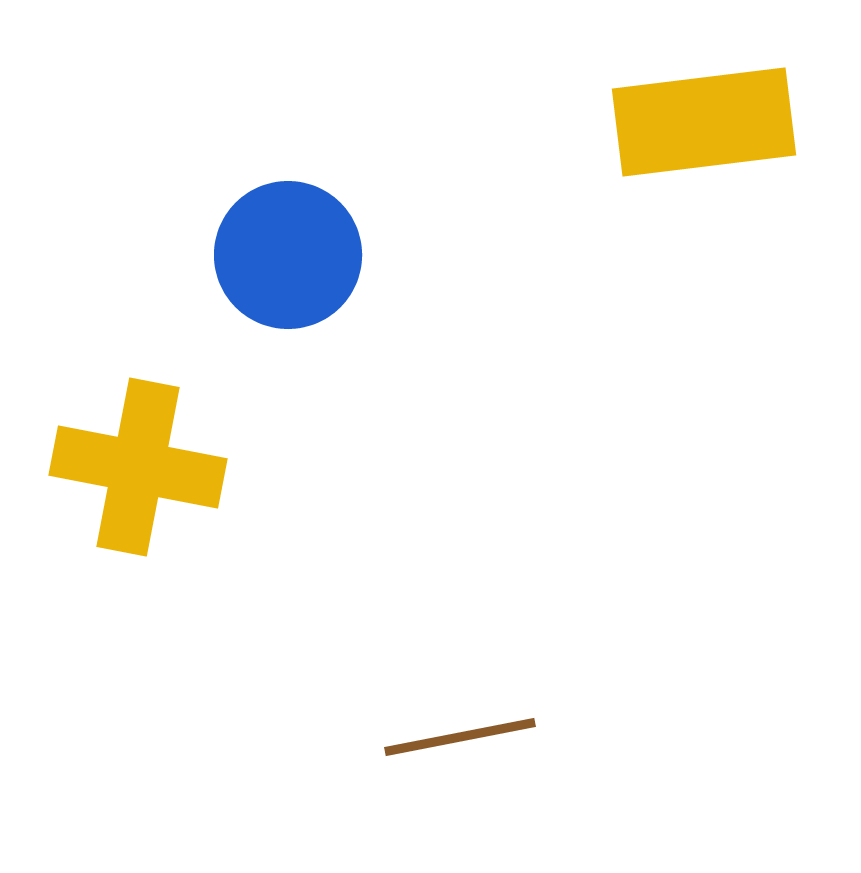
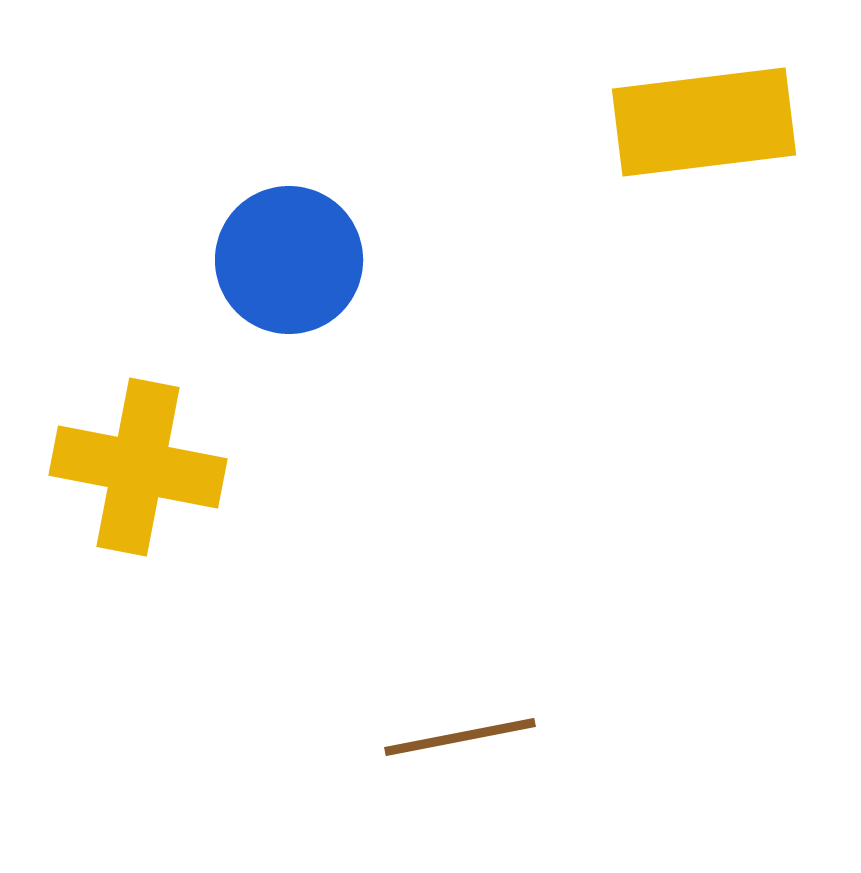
blue circle: moved 1 px right, 5 px down
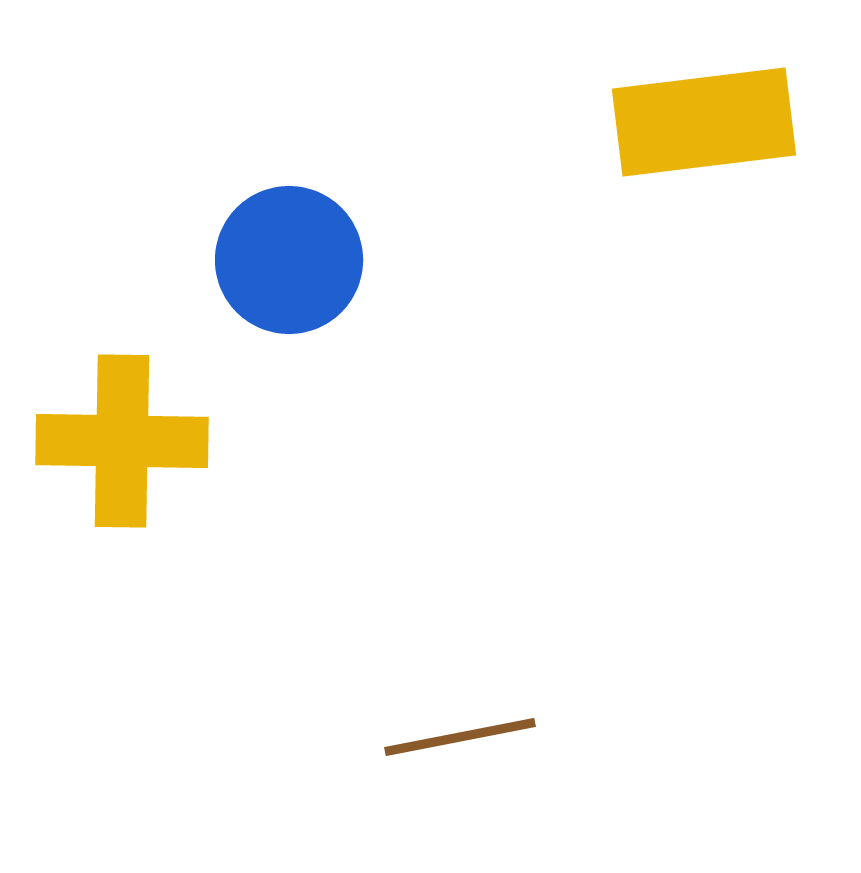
yellow cross: moved 16 px left, 26 px up; rotated 10 degrees counterclockwise
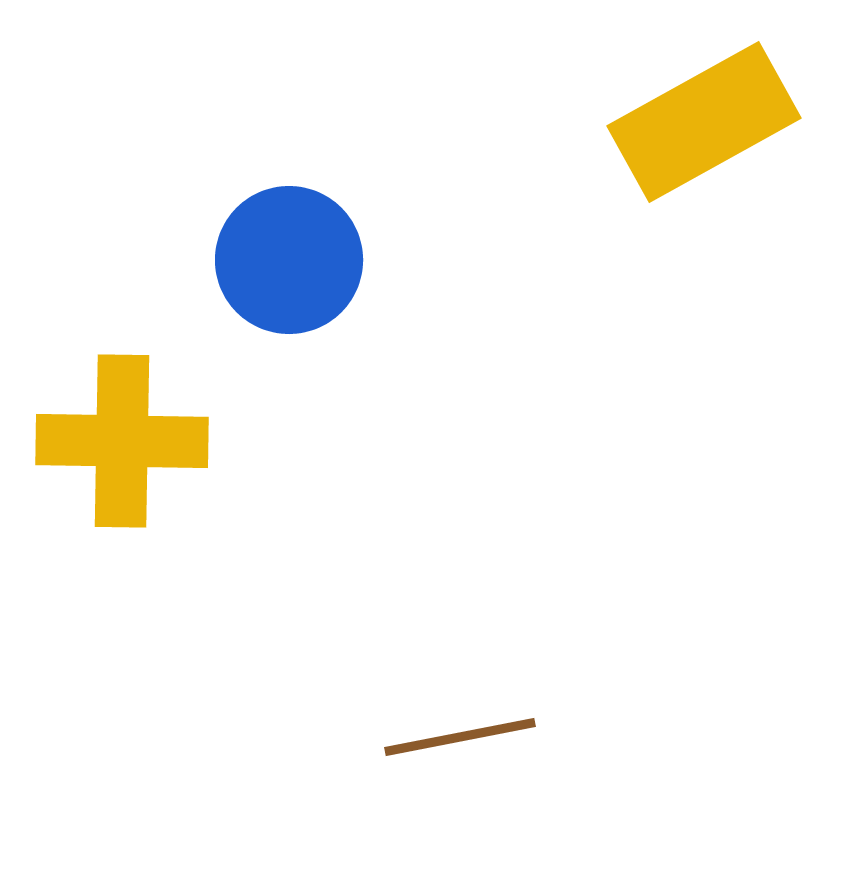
yellow rectangle: rotated 22 degrees counterclockwise
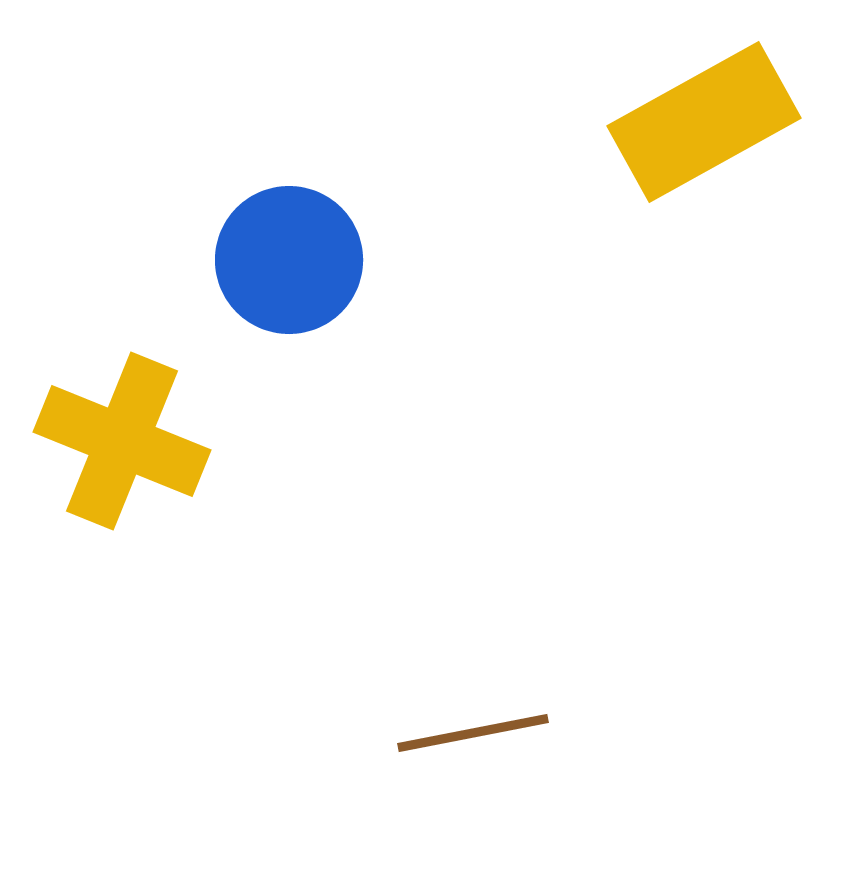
yellow cross: rotated 21 degrees clockwise
brown line: moved 13 px right, 4 px up
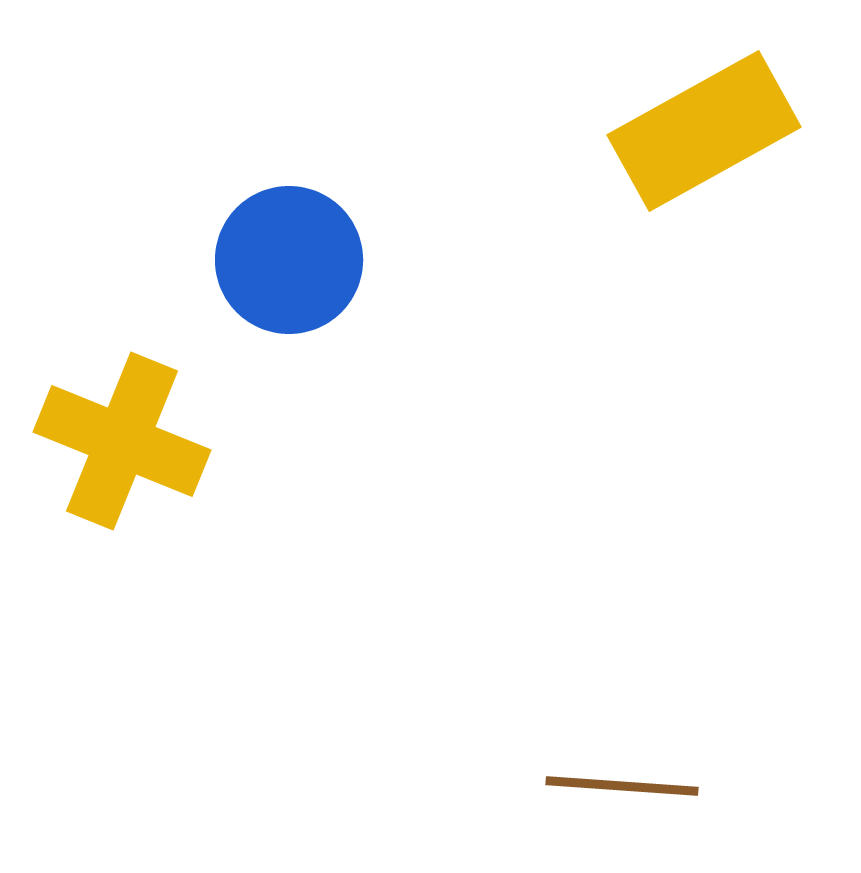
yellow rectangle: moved 9 px down
brown line: moved 149 px right, 53 px down; rotated 15 degrees clockwise
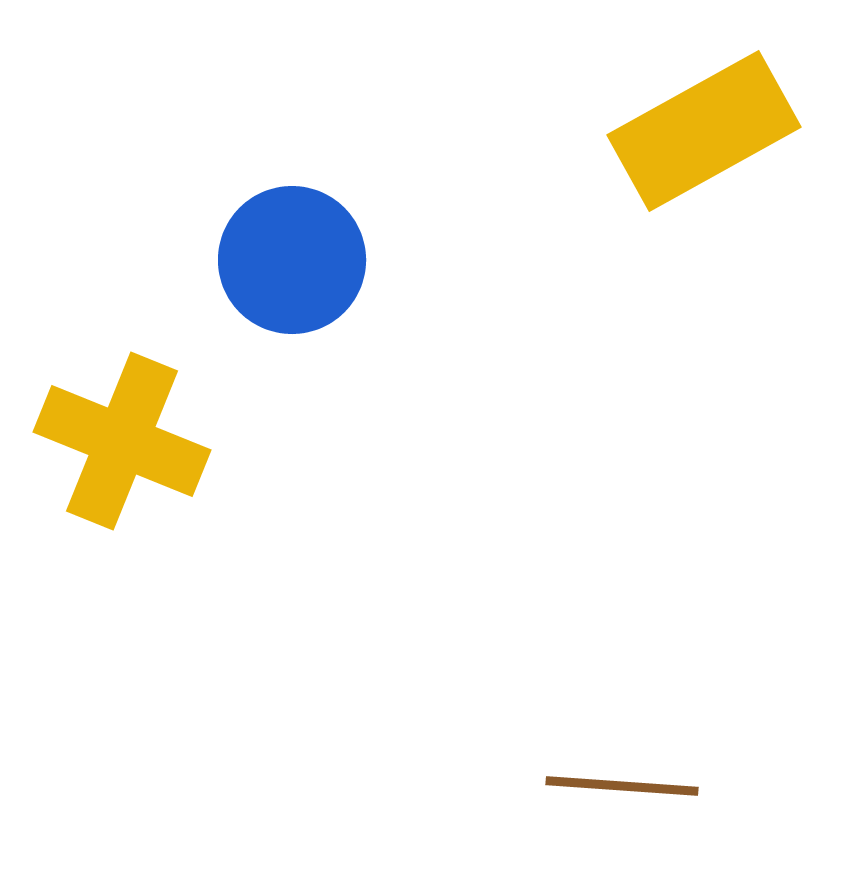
blue circle: moved 3 px right
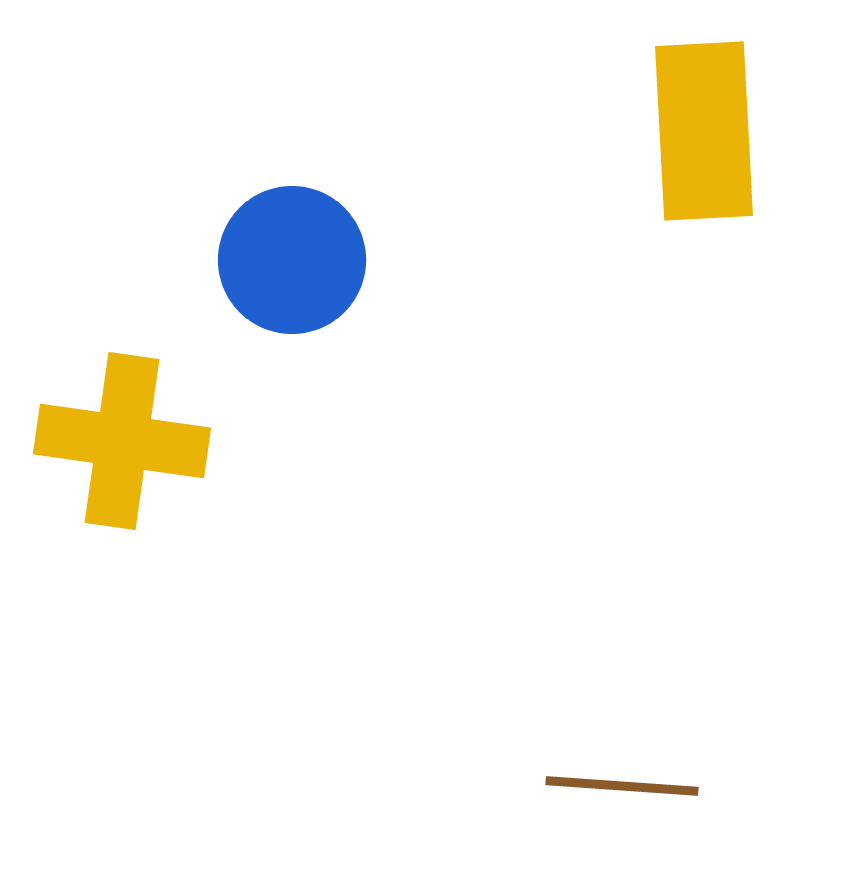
yellow rectangle: rotated 64 degrees counterclockwise
yellow cross: rotated 14 degrees counterclockwise
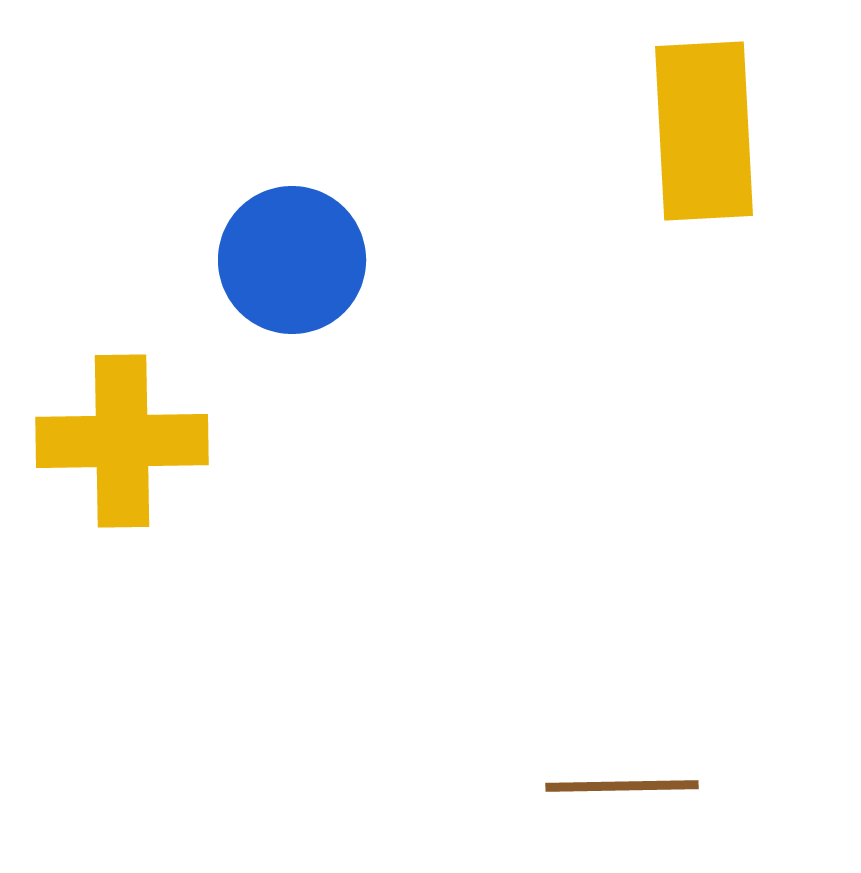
yellow cross: rotated 9 degrees counterclockwise
brown line: rotated 5 degrees counterclockwise
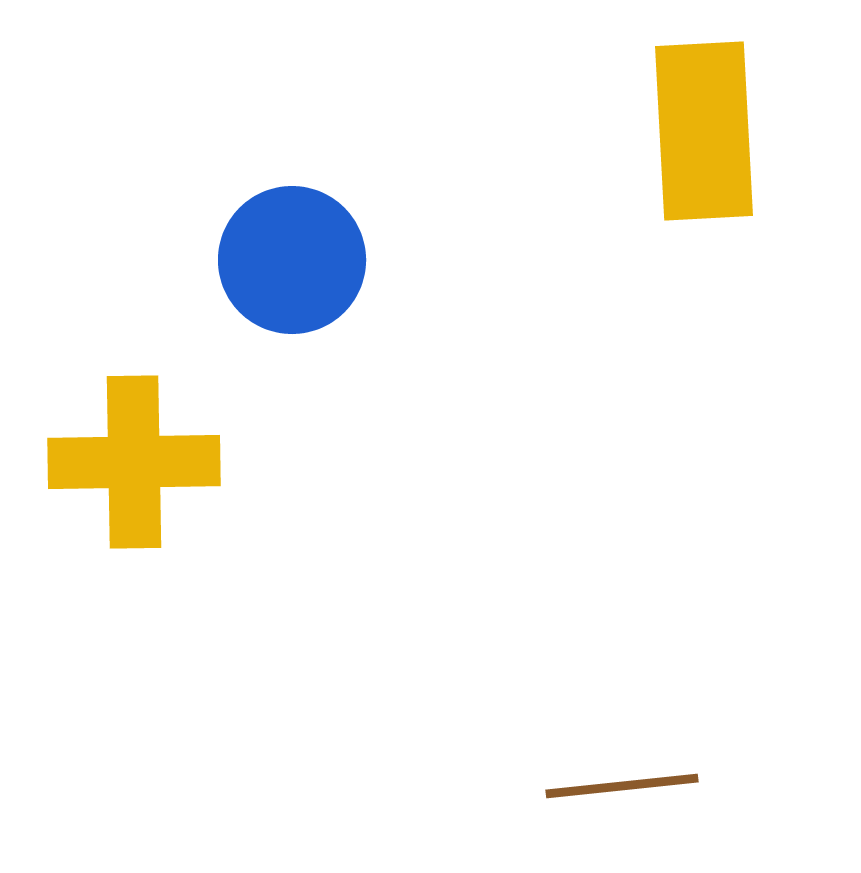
yellow cross: moved 12 px right, 21 px down
brown line: rotated 5 degrees counterclockwise
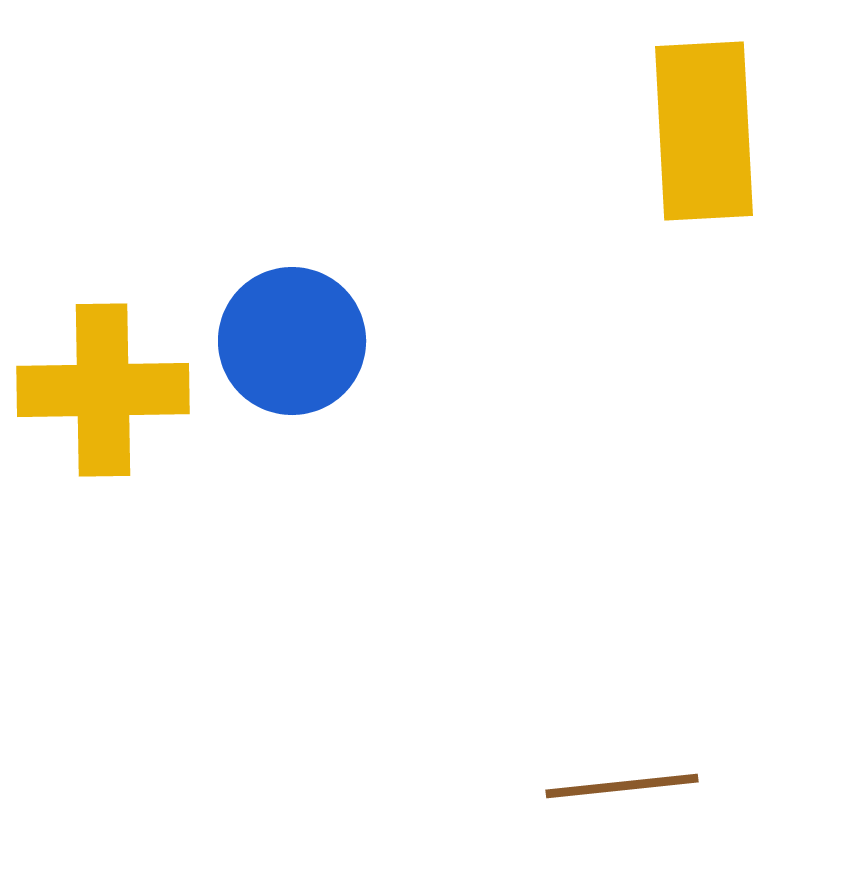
blue circle: moved 81 px down
yellow cross: moved 31 px left, 72 px up
